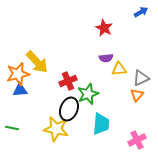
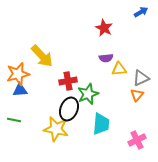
yellow arrow: moved 5 px right, 6 px up
red cross: rotated 12 degrees clockwise
green line: moved 2 px right, 8 px up
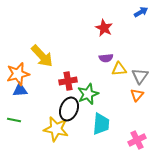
gray triangle: moved 1 px left, 2 px up; rotated 30 degrees counterclockwise
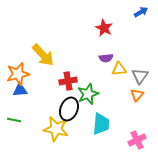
yellow arrow: moved 1 px right, 1 px up
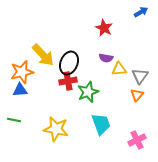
purple semicircle: rotated 16 degrees clockwise
orange star: moved 4 px right, 2 px up
green star: moved 2 px up
black ellipse: moved 46 px up
cyan trapezoid: rotated 25 degrees counterclockwise
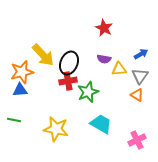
blue arrow: moved 42 px down
purple semicircle: moved 2 px left, 1 px down
orange triangle: rotated 40 degrees counterclockwise
cyan trapezoid: rotated 40 degrees counterclockwise
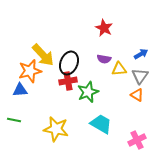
orange star: moved 8 px right, 1 px up
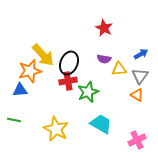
yellow star: rotated 15 degrees clockwise
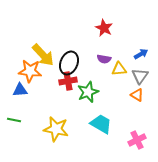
orange star: rotated 20 degrees clockwise
yellow star: rotated 15 degrees counterclockwise
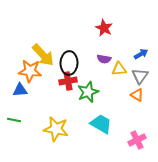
black ellipse: rotated 20 degrees counterclockwise
